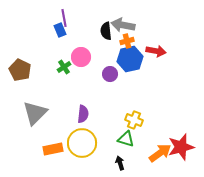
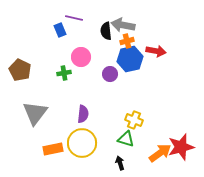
purple line: moved 10 px right; rotated 66 degrees counterclockwise
green cross: moved 6 px down; rotated 24 degrees clockwise
gray triangle: rotated 8 degrees counterclockwise
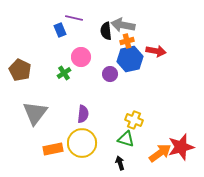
green cross: rotated 24 degrees counterclockwise
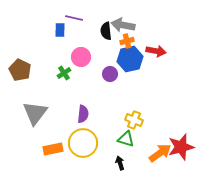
blue rectangle: rotated 24 degrees clockwise
yellow circle: moved 1 px right
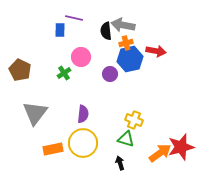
orange cross: moved 1 px left, 2 px down
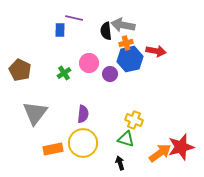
pink circle: moved 8 px right, 6 px down
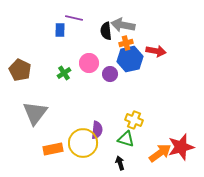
purple semicircle: moved 14 px right, 16 px down
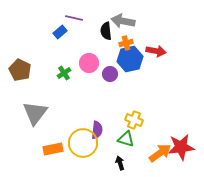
gray arrow: moved 4 px up
blue rectangle: moved 2 px down; rotated 48 degrees clockwise
red star: rotated 8 degrees clockwise
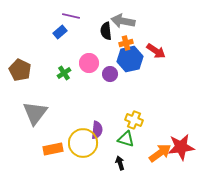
purple line: moved 3 px left, 2 px up
red arrow: rotated 24 degrees clockwise
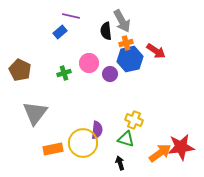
gray arrow: moved 1 px left; rotated 130 degrees counterclockwise
green cross: rotated 16 degrees clockwise
